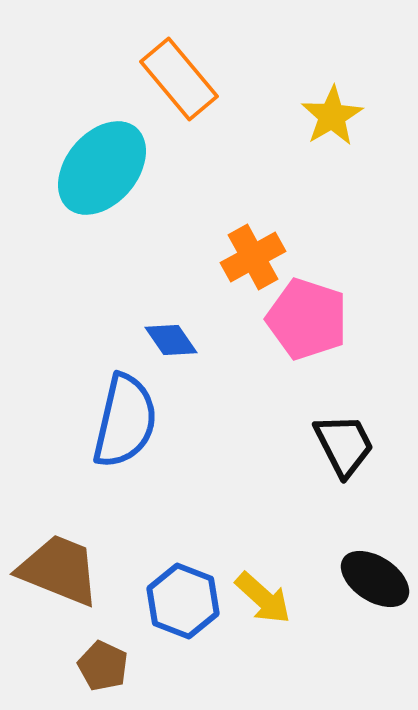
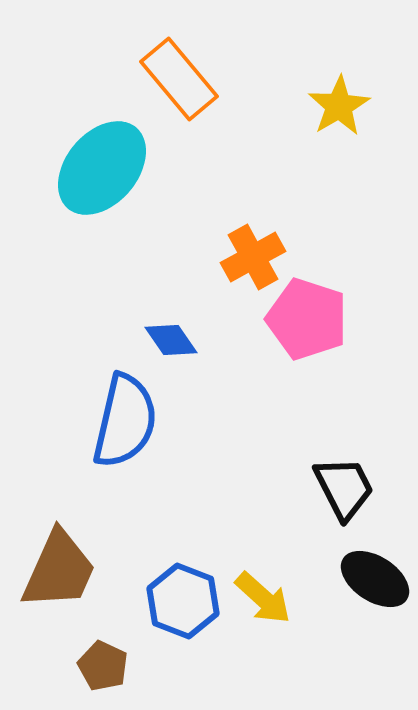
yellow star: moved 7 px right, 10 px up
black trapezoid: moved 43 px down
brown trapezoid: rotated 92 degrees clockwise
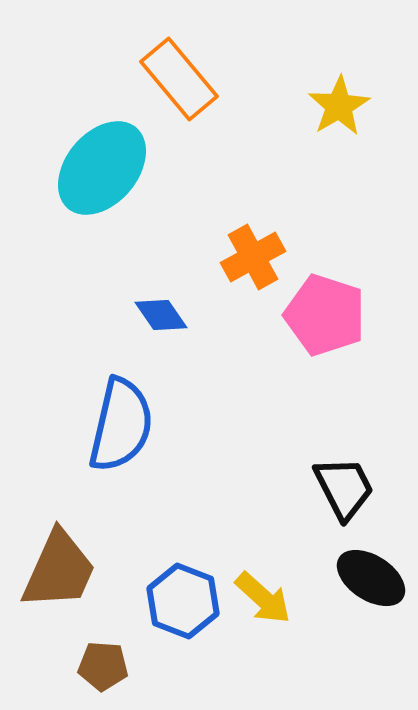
pink pentagon: moved 18 px right, 4 px up
blue diamond: moved 10 px left, 25 px up
blue semicircle: moved 4 px left, 4 px down
black ellipse: moved 4 px left, 1 px up
brown pentagon: rotated 21 degrees counterclockwise
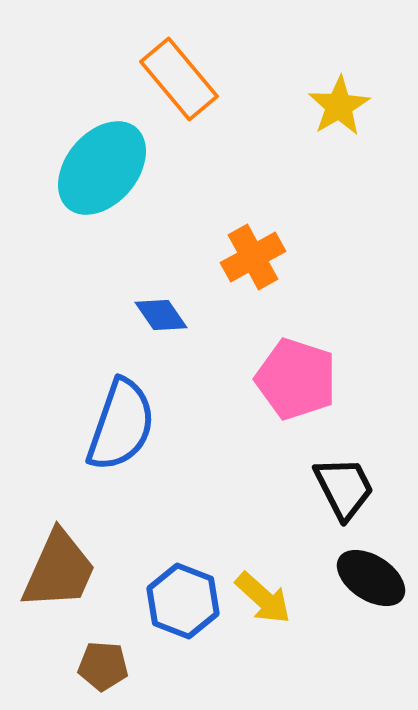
pink pentagon: moved 29 px left, 64 px down
blue semicircle: rotated 6 degrees clockwise
